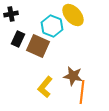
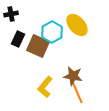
yellow ellipse: moved 4 px right, 10 px down
cyan hexagon: moved 6 px down; rotated 10 degrees clockwise
orange line: moved 5 px left; rotated 30 degrees counterclockwise
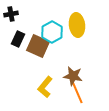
yellow ellipse: rotated 35 degrees clockwise
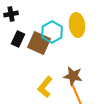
brown square: moved 1 px right, 3 px up
orange line: moved 1 px left, 1 px down
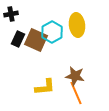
brown square: moved 3 px left, 3 px up
brown star: moved 2 px right
yellow L-shape: rotated 135 degrees counterclockwise
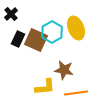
black cross: rotated 32 degrees counterclockwise
yellow ellipse: moved 1 px left, 3 px down; rotated 15 degrees counterclockwise
brown star: moved 11 px left, 6 px up
orange line: rotated 75 degrees counterclockwise
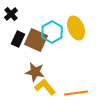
brown star: moved 29 px left, 2 px down
yellow L-shape: rotated 125 degrees counterclockwise
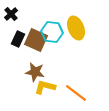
cyan hexagon: rotated 25 degrees counterclockwise
yellow L-shape: rotated 35 degrees counterclockwise
orange line: rotated 45 degrees clockwise
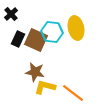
yellow ellipse: rotated 10 degrees clockwise
orange line: moved 3 px left
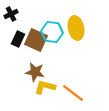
black cross: rotated 16 degrees clockwise
